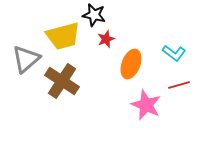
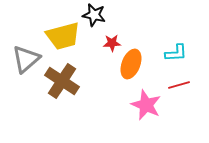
red star: moved 6 px right, 4 px down; rotated 18 degrees clockwise
cyan L-shape: moved 2 px right; rotated 40 degrees counterclockwise
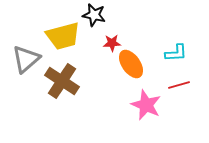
orange ellipse: rotated 56 degrees counterclockwise
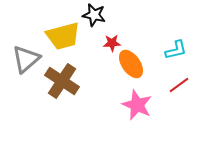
cyan L-shape: moved 3 px up; rotated 10 degrees counterclockwise
red line: rotated 20 degrees counterclockwise
pink star: moved 9 px left
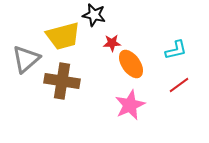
brown cross: rotated 24 degrees counterclockwise
pink star: moved 7 px left; rotated 24 degrees clockwise
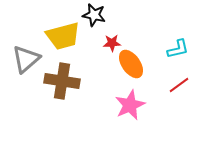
cyan L-shape: moved 2 px right, 1 px up
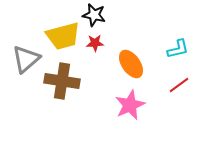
red star: moved 17 px left
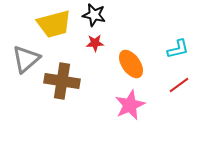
yellow trapezoid: moved 9 px left, 12 px up
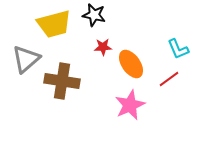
red star: moved 8 px right, 4 px down
cyan L-shape: rotated 80 degrees clockwise
red line: moved 10 px left, 6 px up
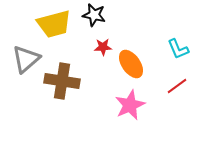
red line: moved 8 px right, 7 px down
